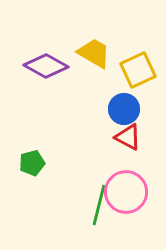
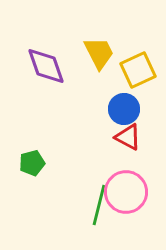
yellow trapezoid: moved 5 px right; rotated 33 degrees clockwise
purple diamond: rotated 42 degrees clockwise
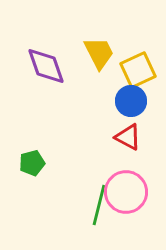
blue circle: moved 7 px right, 8 px up
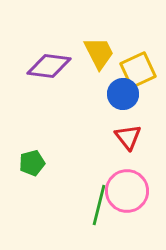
purple diamond: moved 3 px right; rotated 63 degrees counterclockwise
blue circle: moved 8 px left, 7 px up
red triangle: rotated 24 degrees clockwise
pink circle: moved 1 px right, 1 px up
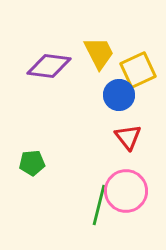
blue circle: moved 4 px left, 1 px down
green pentagon: rotated 10 degrees clockwise
pink circle: moved 1 px left
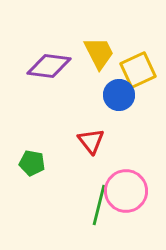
red triangle: moved 37 px left, 4 px down
green pentagon: rotated 15 degrees clockwise
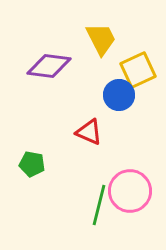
yellow trapezoid: moved 2 px right, 14 px up
red triangle: moved 2 px left, 9 px up; rotated 28 degrees counterclockwise
green pentagon: moved 1 px down
pink circle: moved 4 px right
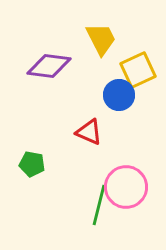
pink circle: moved 4 px left, 4 px up
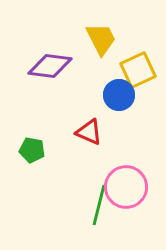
purple diamond: moved 1 px right
green pentagon: moved 14 px up
